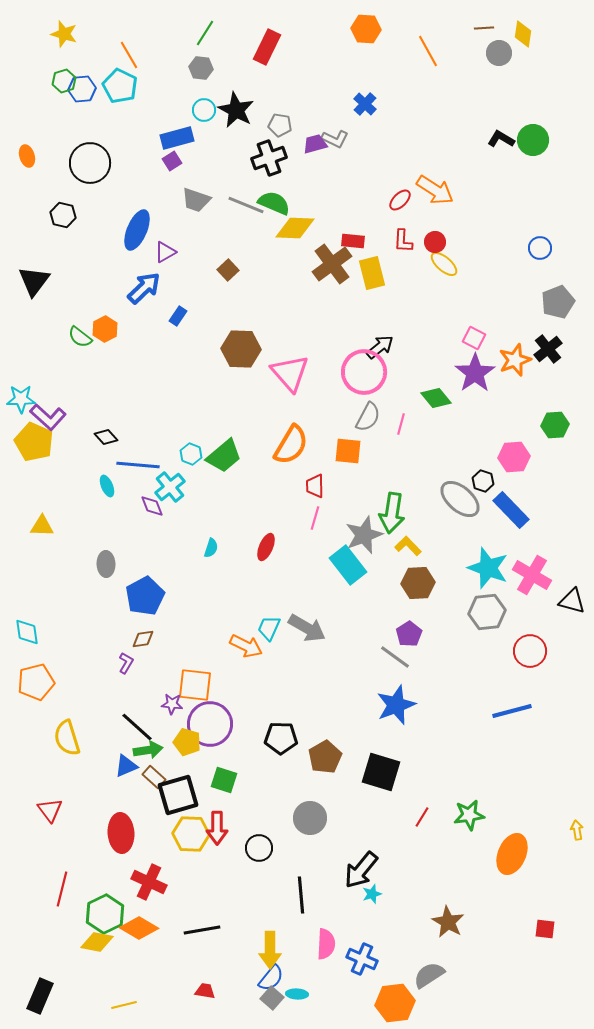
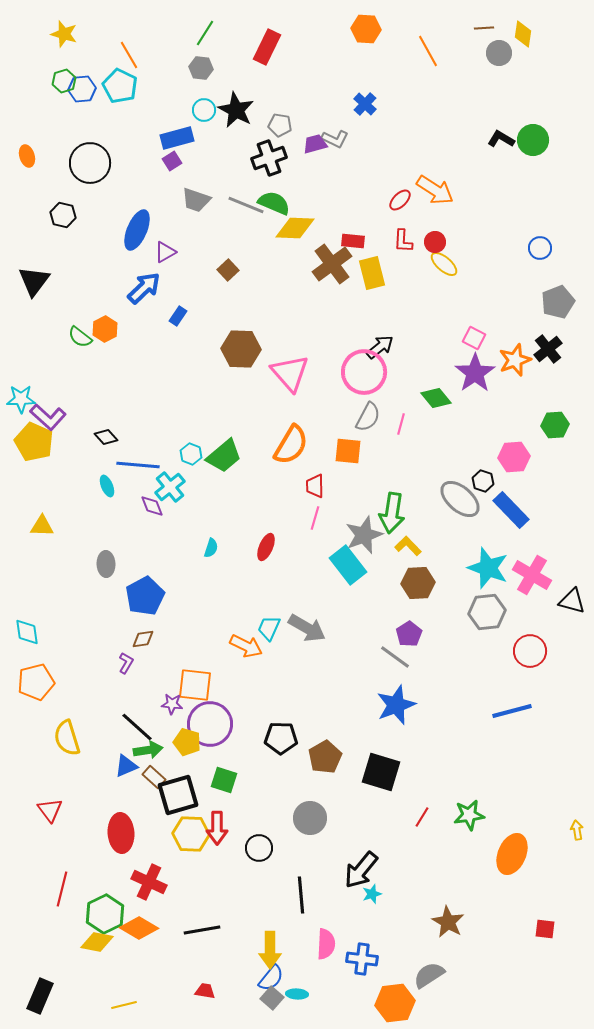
blue cross at (362, 959): rotated 16 degrees counterclockwise
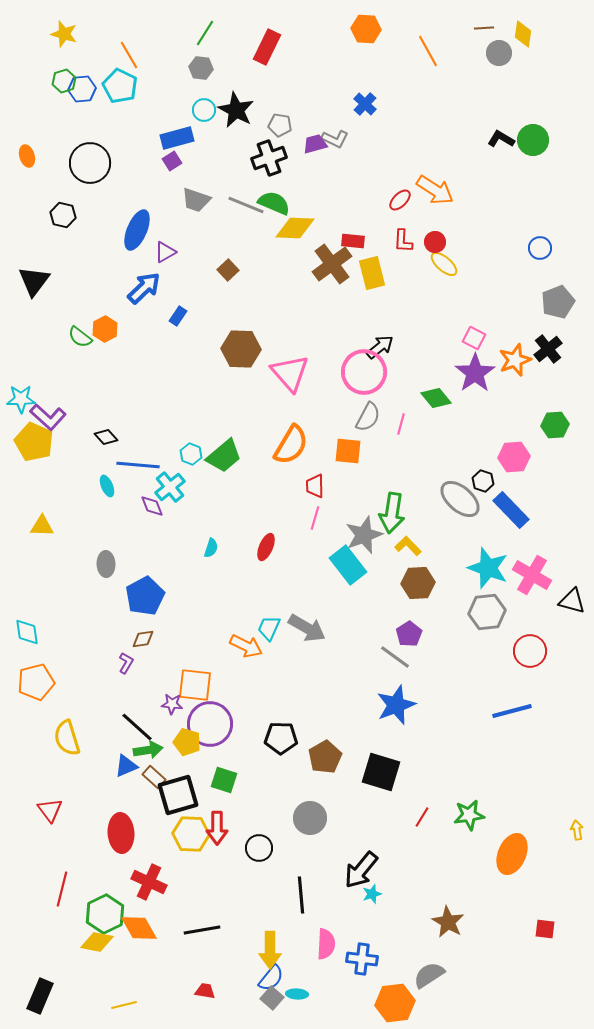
orange diamond at (139, 928): rotated 30 degrees clockwise
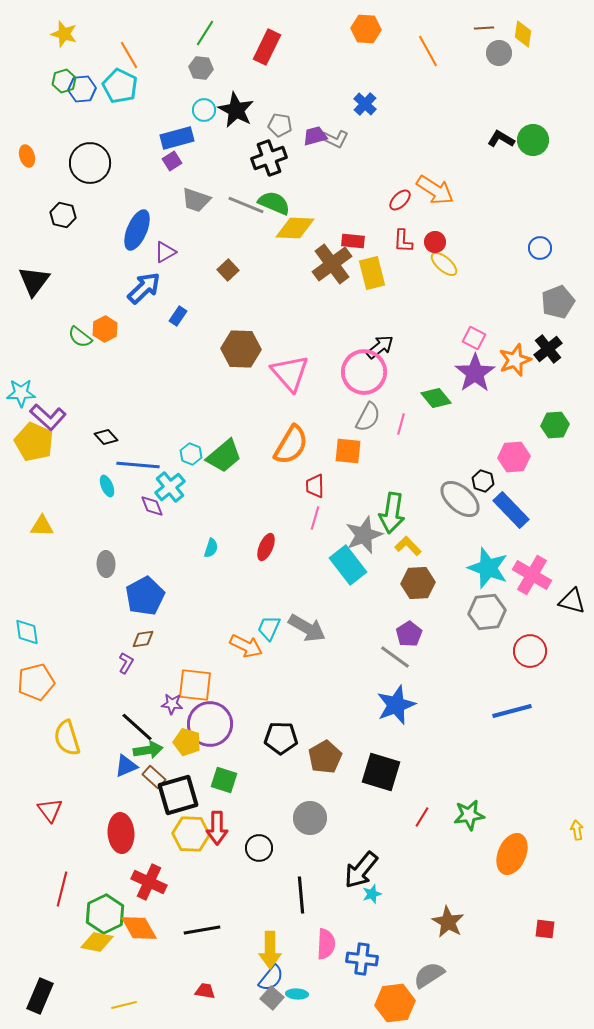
purple trapezoid at (315, 144): moved 8 px up
cyan star at (21, 399): moved 6 px up
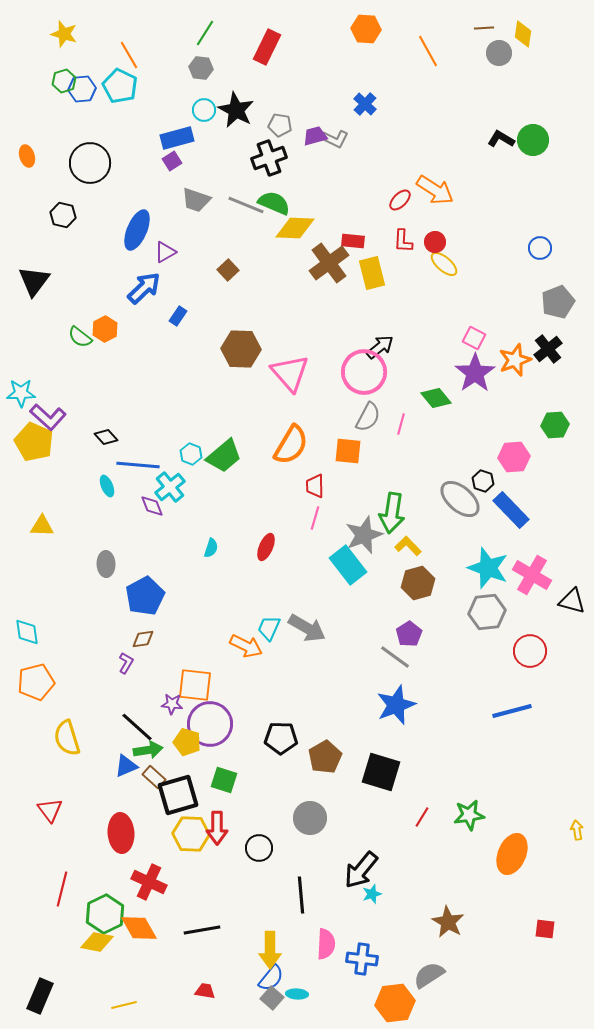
brown cross at (332, 264): moved 3 px left, 1 px up
brown hexagon at (418, 583): rotated 12 degrees counterclockwise
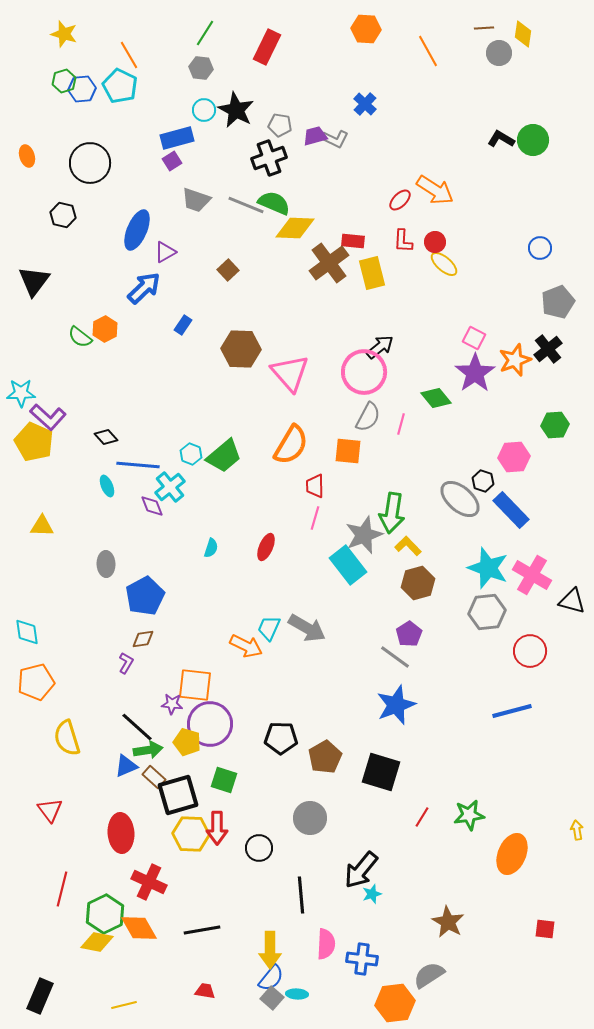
blue rectangle at (178, 316): moved 5 px right, 9 px down
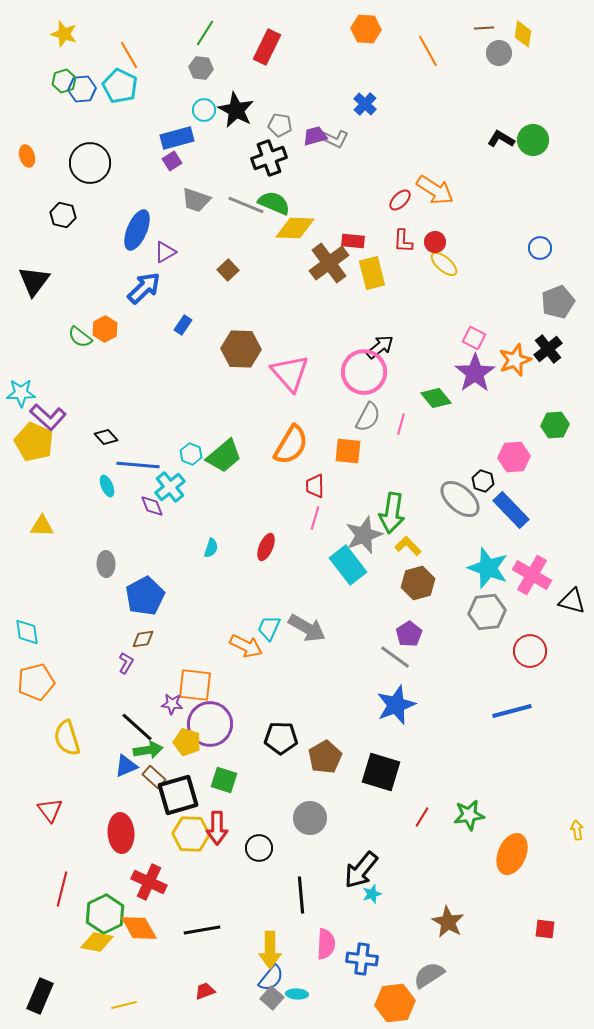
red trapezoid at (205, 991): rotated 30 degrees counterclockwise
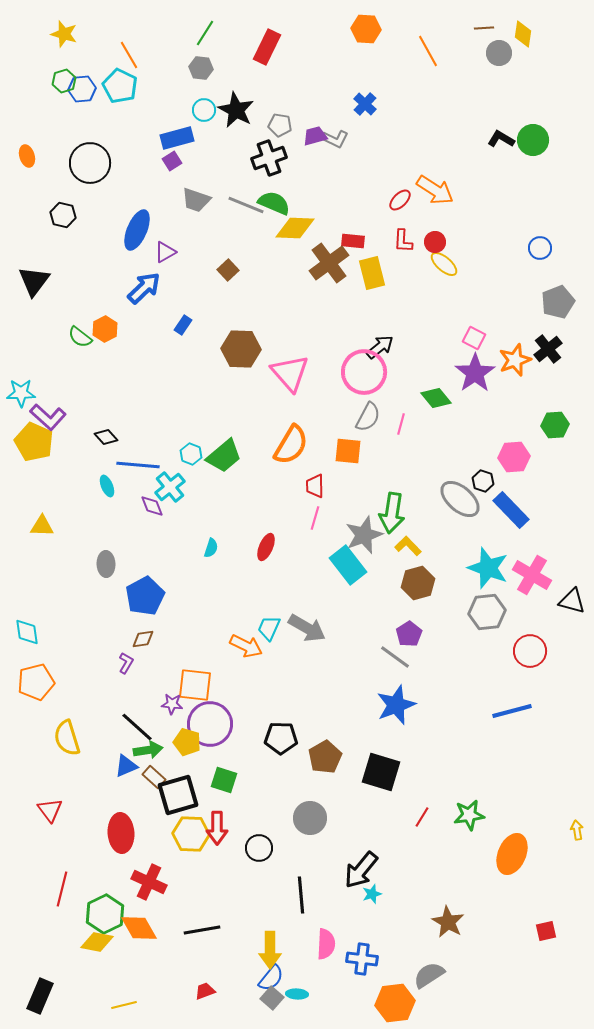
red square at (545, 929): moved 1 px right, 2 px down; rotated 20 degrees counterclockwise
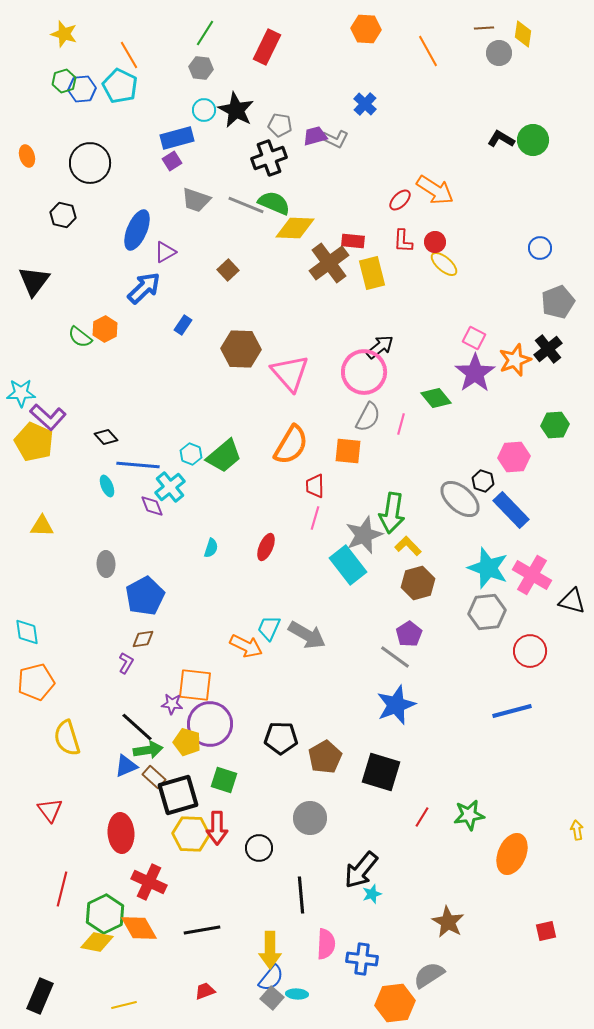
gray arrow at (307, 628): moved 7 px down
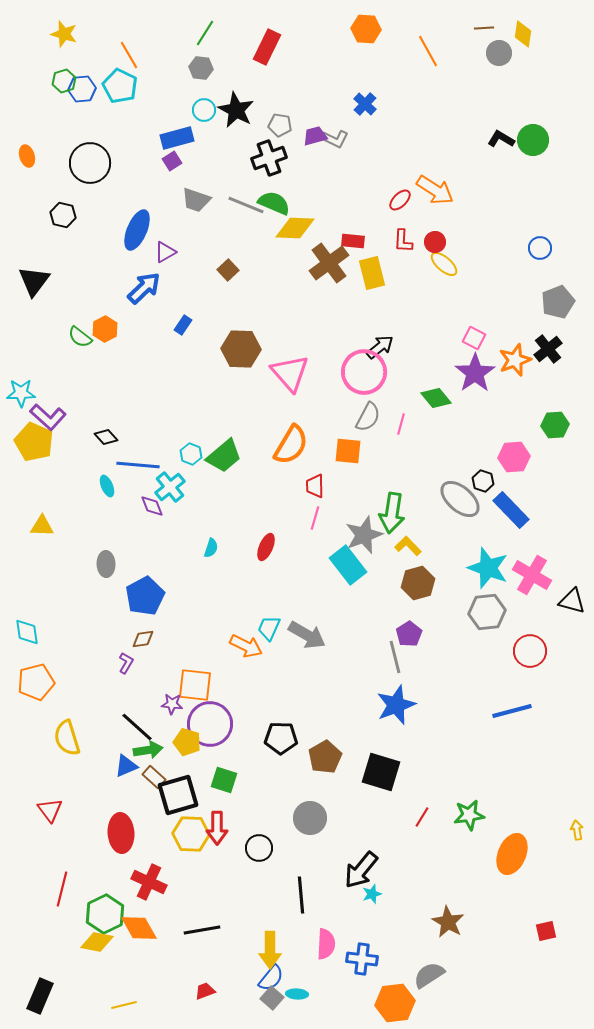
gray line at (395, 657): rotated 40 degrees clockwise
